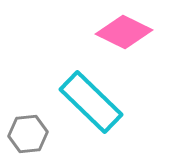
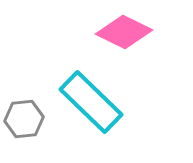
gray hexagon: moved 4 px left, 15 px up
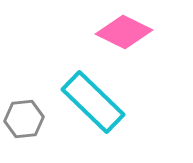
cyan rectangle: moved 2 px right
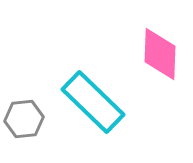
pink diamond: moved 36 px right, 22 px down; rotated 66 degrees clockwise
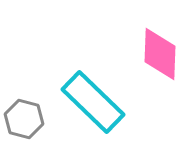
gray hexagon: rotated 21 degrees clockwise
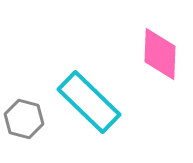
cyan rectangle: moved 4 px left
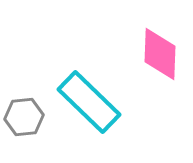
gray hexagon: moved 2 px up; rotated 21 degrees counterclockwise
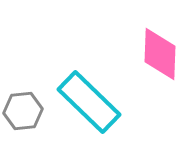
gray hexagon: moved 1 px left, 6 px up
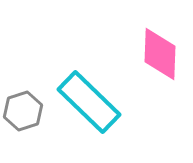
gray hexagon: rotated 12 degrees counterclockwise
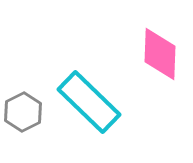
gray hexagon: moved 1 px down; rotated 9 degrees counterclockwise
